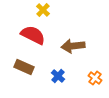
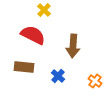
yellow cross: moved 1 px right
brown arrow: rotated 80 degrees counterclockwise
brown rectangle: rotated 18 degrees counterclockwise
orange cross: moved 3 px down
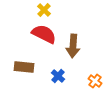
red semicircle: moved 11 px right, 1 px up
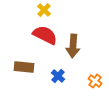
red semicircle: moved 1 px right, 1 px down
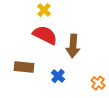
orange cross: moved 3 px right, 2 px down
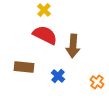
orange cross: moved 1 px left, 1 px up
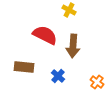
yellow cross: moved 25 px right; rotated 16 degrees counterclockwise
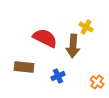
yellow cross: moved 17 px right, 17 px down
red semicircle: moved 3 px down
blue cross: rotated 24 degrees clockwise
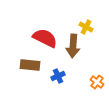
brown rectangle: moved 6 px right, 2 px up
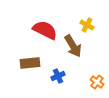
yellow cross: moved 1 px right, 2 px up
red semicircle: moved 8 px up
brown arrow: rotated 35 degrees counterclockwise
brown rectangle: moved 2 px up; rotated 12 degrees counterclockwise
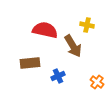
yellow cross: rotated 16 degrees counterclockwise
red semicircle: rotated 15 degrees counterclockwise
